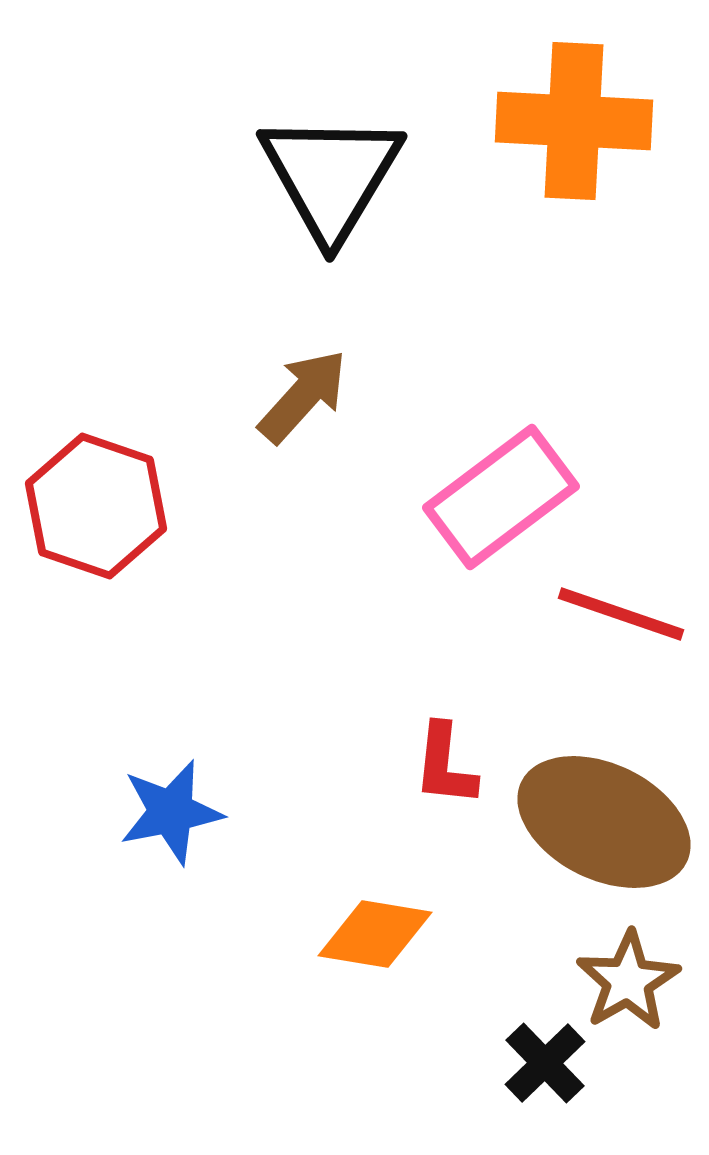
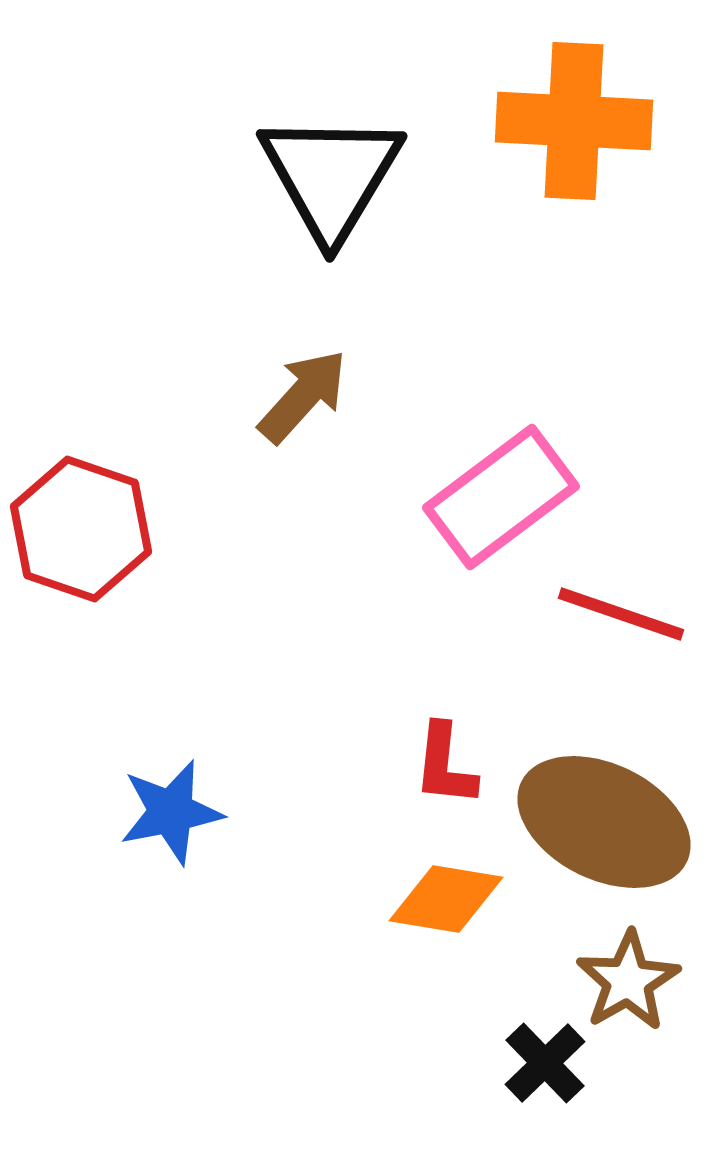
red hexagon: moved 15 px left, 23 px down
orange diamond: moved 71 px right, 35 px up
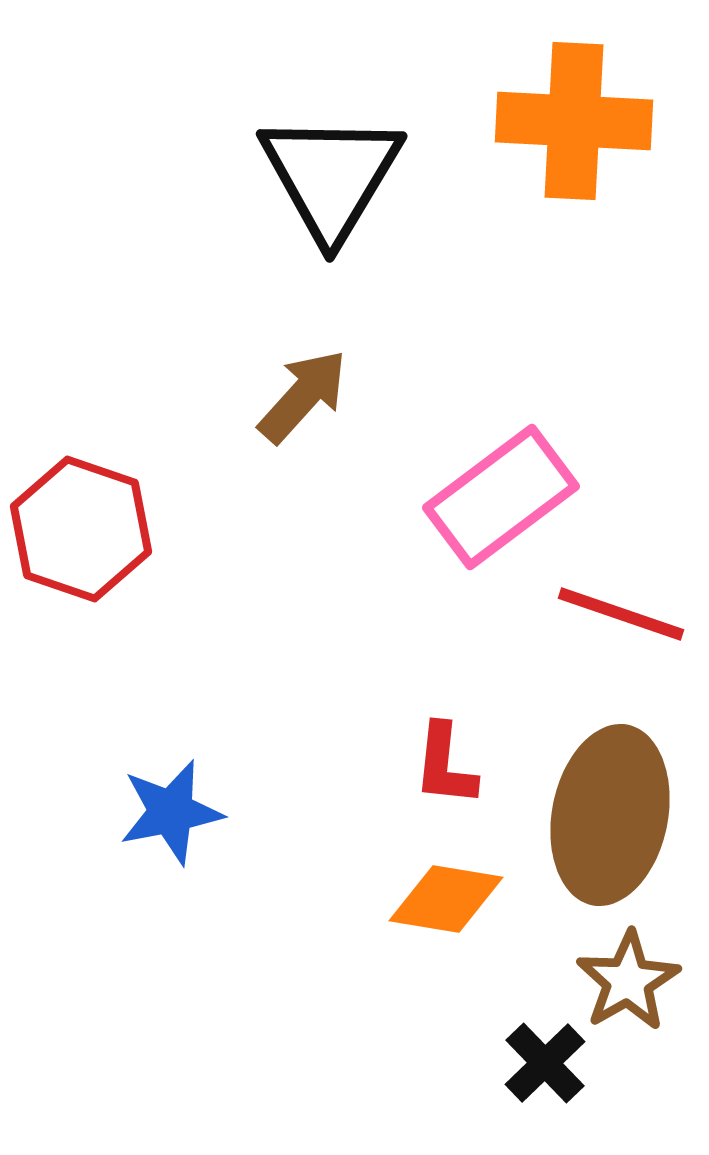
brown ellipse: moved 6 px right, 7 px up; rotated 75 degrees clockwise
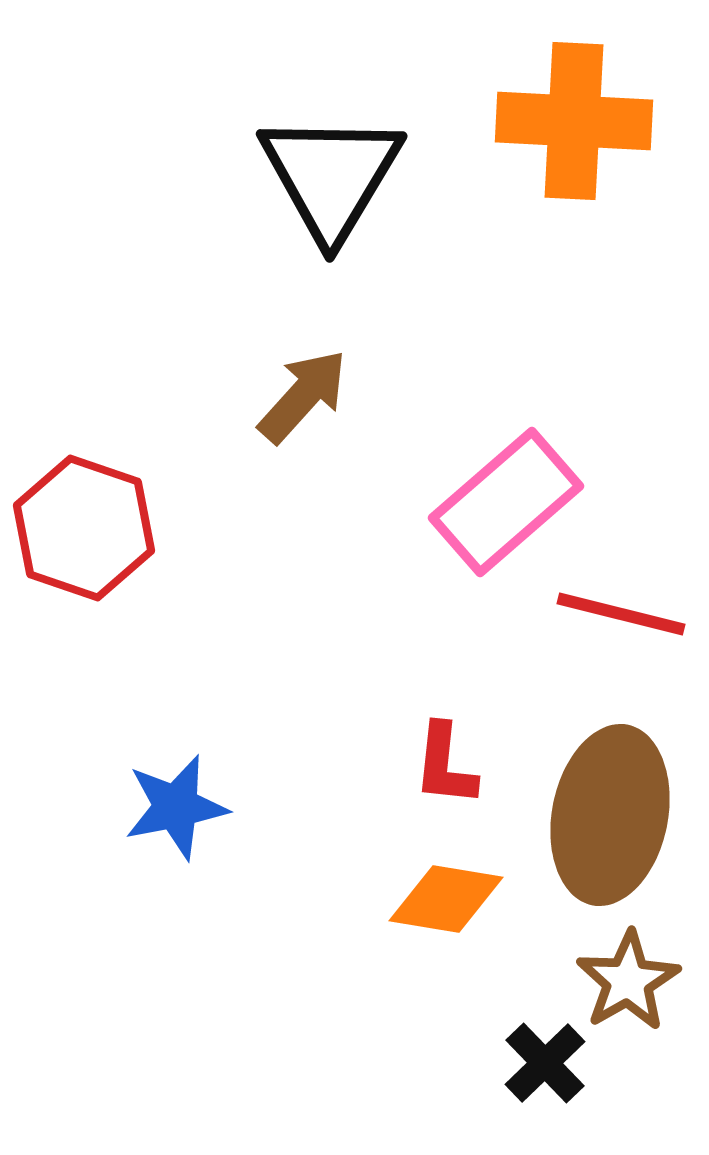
pink rectangle: moved 5 px right, 5 px down; rotated 4 degrees counterclockwise
red hexagon: moved 3 px right, 1 px up
red line: rotated 5 degrees counterclockwise
blue star: moved 5 px right, 5 px up
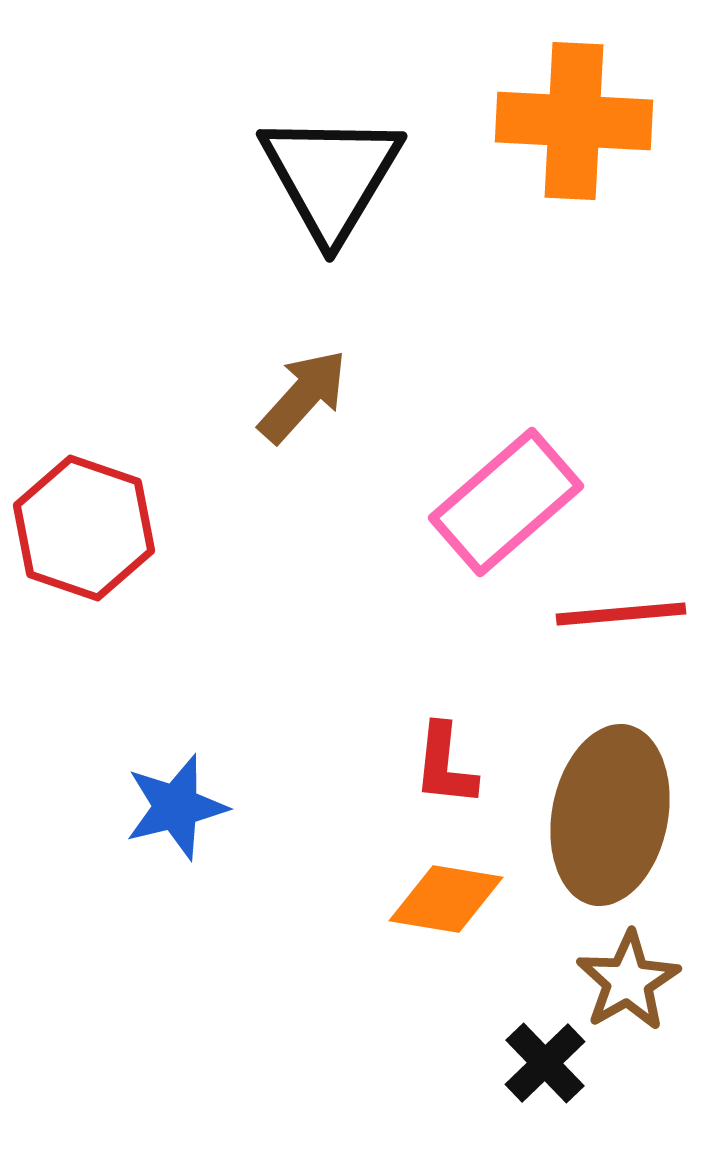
red line: rotated 19 degrees counterclockwise
blue star: rotated 3 degrees counterclockwise
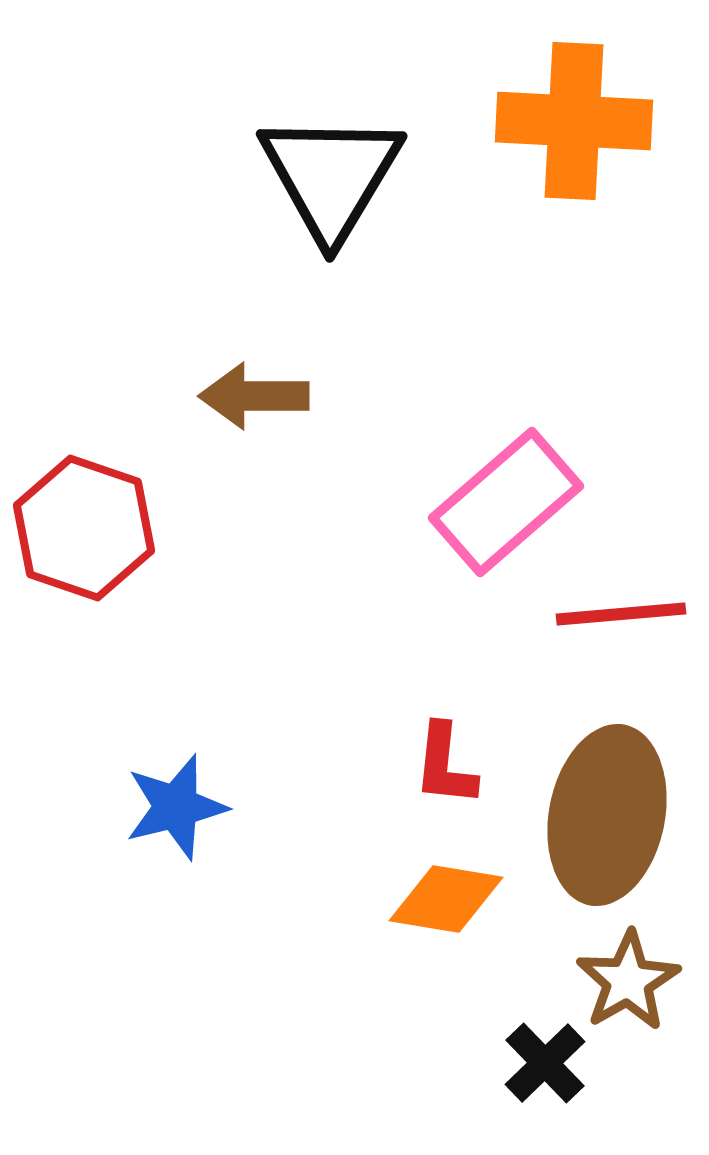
brown arrow: moved 49 px left; rotated 132 degrees counterclockwise
brown ellipse: moved 3 px left
